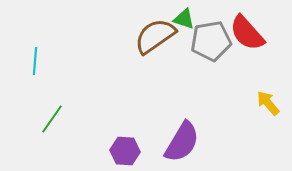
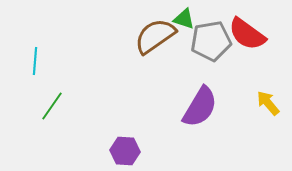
red semicircle: moved 1 px down; rotated 12 degrees counterclockwise
green line: moved 13 px up
purple semicircle: moved 18 px right, 35 px up
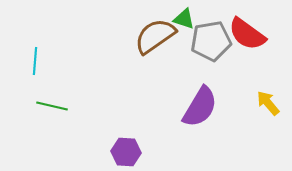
green line: rotated 68 degrees clockwise
purple hexagon: moved 1 px right, 1 px down
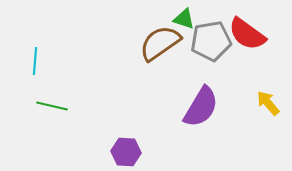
brown semicircle: moved 5 px right, 7 px down
purple semicircle: moved 1 px right
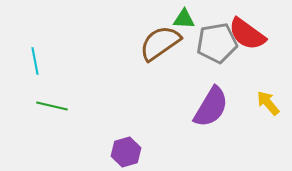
green triangle: rotated 15 degrees counterclockwise
gray pentagon: moved 6 px right, 2 px down
cyan line: rotated 16 degrees counterclockwise
purple semicircle: moved 10 px right
purple hexagon: rotated 20 degrees counterclockwise
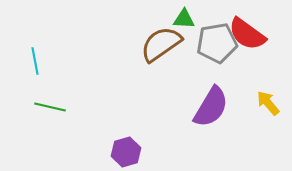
brown semicircle: moved 1 px right, 1 px down
green line: moved 2 px left, 1 px down
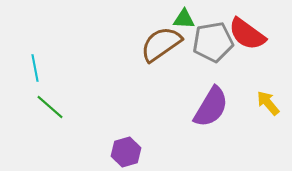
gray pentagon: moved 4 px left, 1 px up
cyan line: moved 7 px down
green line: rotated 28 degrees clockwise
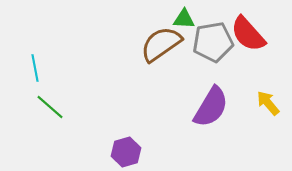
red semicircle: moved 1 px right; rotated 12 degrees clockwise
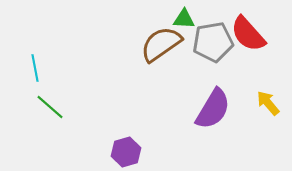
purple semicircle: moved 2 px right, 2 px down
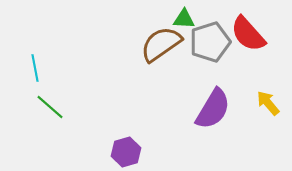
gray pentagon: moved 3 px left; rotated 9 degrees counterclockwise
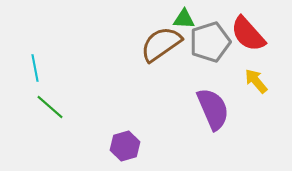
yellow arrow: moved 12 px left, 22 px up
purple semicircle: rotated 54 degrees counterclockwise
purple hexagon: moved 1 px left, 6 px up
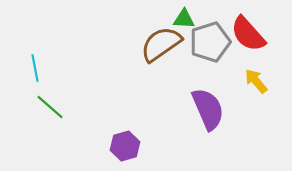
purple semicircle: moved 5 px left
